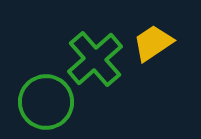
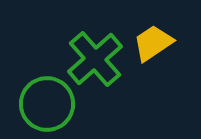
green circle: moved 1 px right, 2 px down
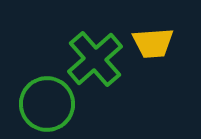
yellow trapezoid: rotated 150 degrees counterclockwise
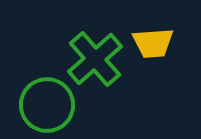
green circle: moved 1 px down
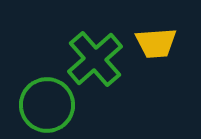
yellow trapezoid: moved 3 px right
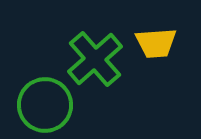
green circle: moved 2 px left
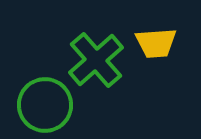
green cross: moved 1 px right, 1 px down
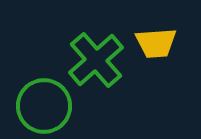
green circle: moved 1 px left, 1 px down
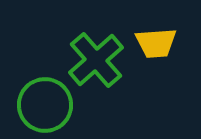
green circle: moved 1 px right, 1 px up
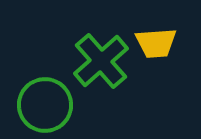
green cross: moved 5 px right, 1 px down
